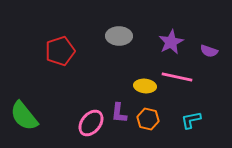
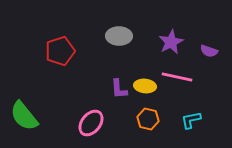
purple L-shape: moved 24 px up; rotated 10 degrees counterclockwise
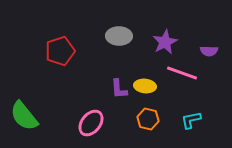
purple star: moved 6 px left
purple semicircle: rotated 18 degrees counterclockwise
pink line: moved 5 px right, 4 px up; rotated 8 degrees clockwise
